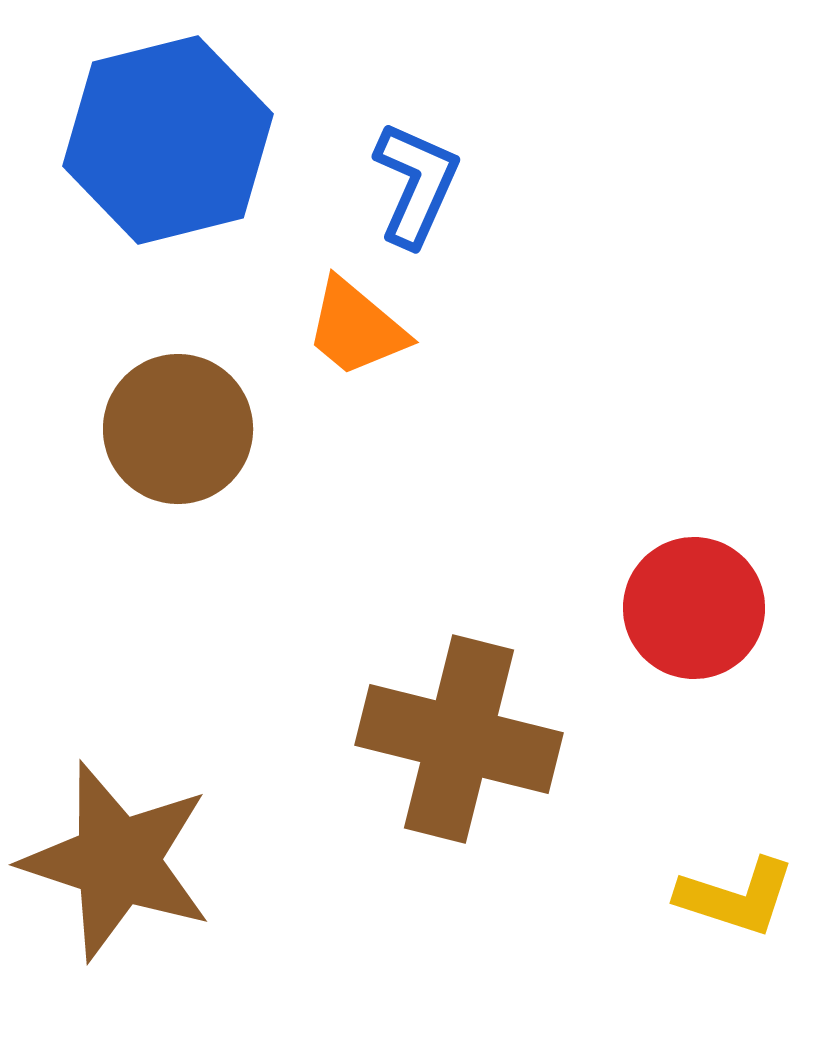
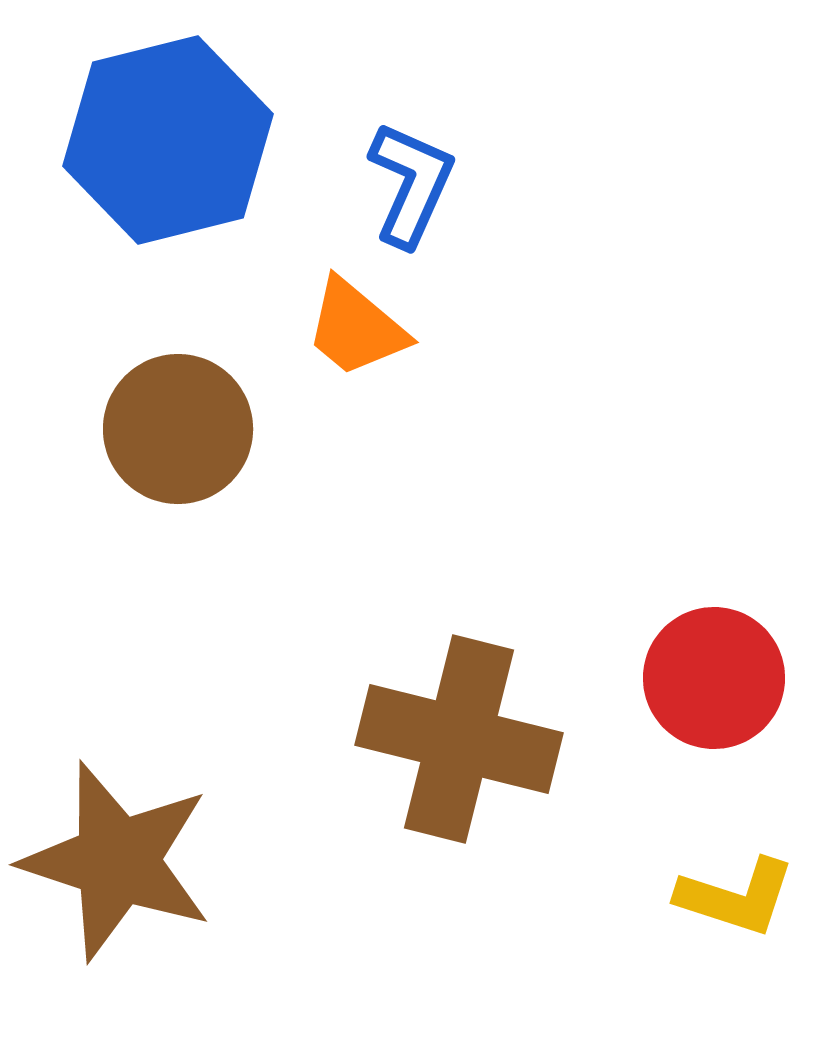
blue L-shape: moved 5 px left
red circle: moved 20 px right, 70 px down
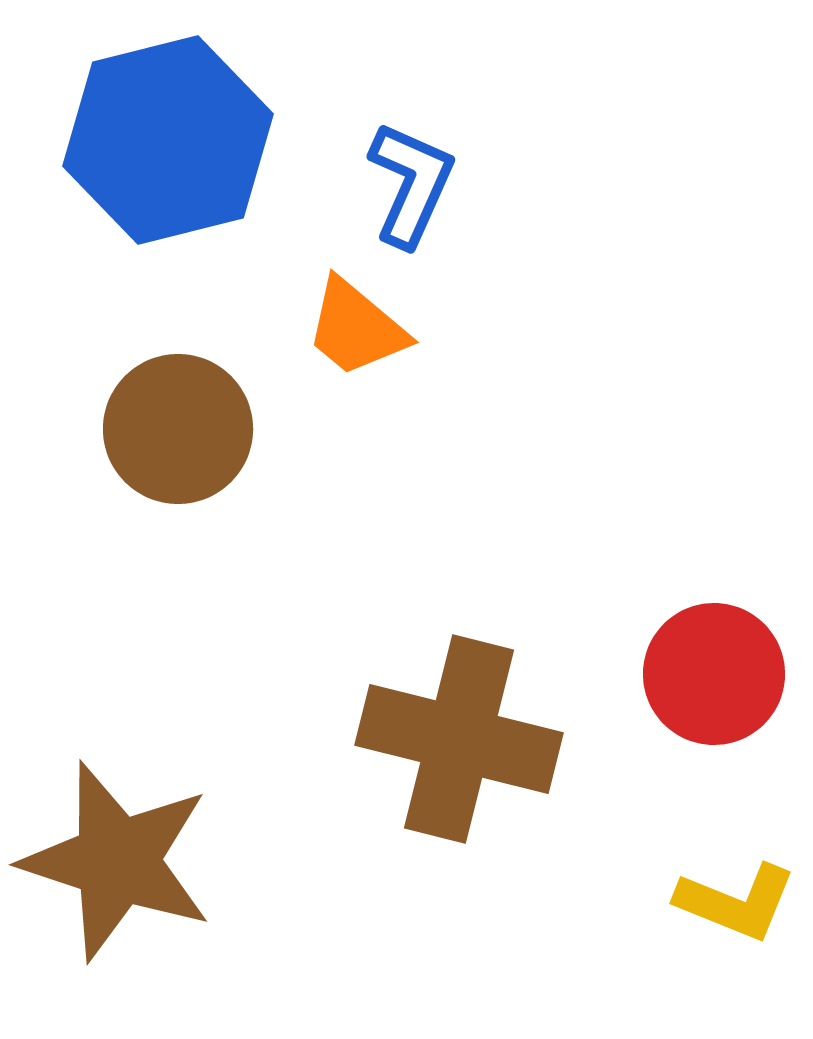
red circle: moved 4 px up
yellow L-shape: moved 5 px down; rotated 4 degrees clockwise
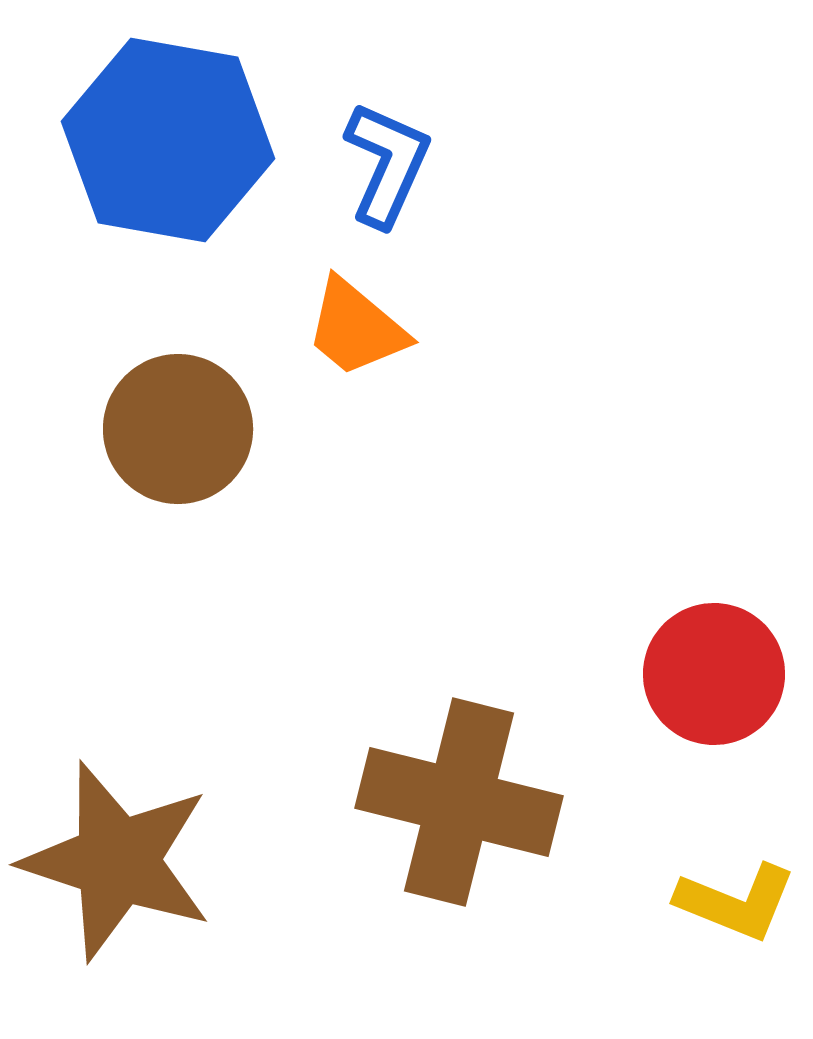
blue hexagon: rotated 24 degrees clockwise
blue L-shape: moved 24 px left, 20 px up
brown cross: moved 63 px down
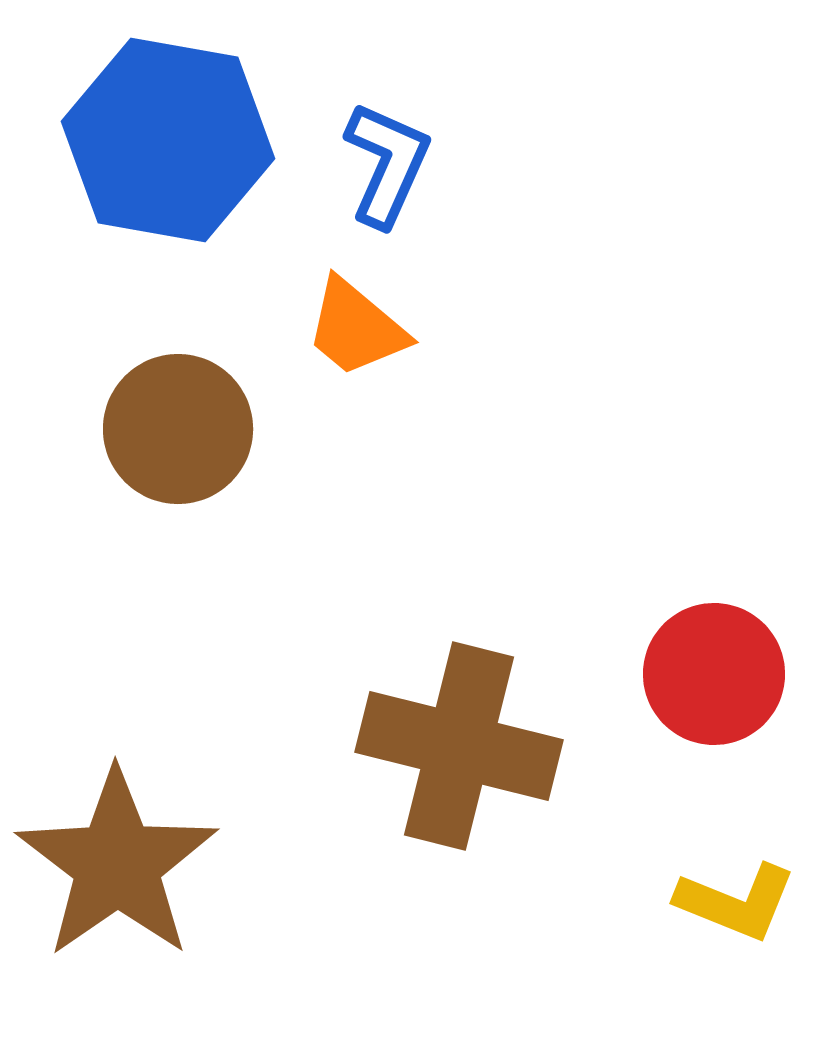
brown cross: moved 56 px up
brown star: moved 3 px down; rotated 19 degrees clockwise
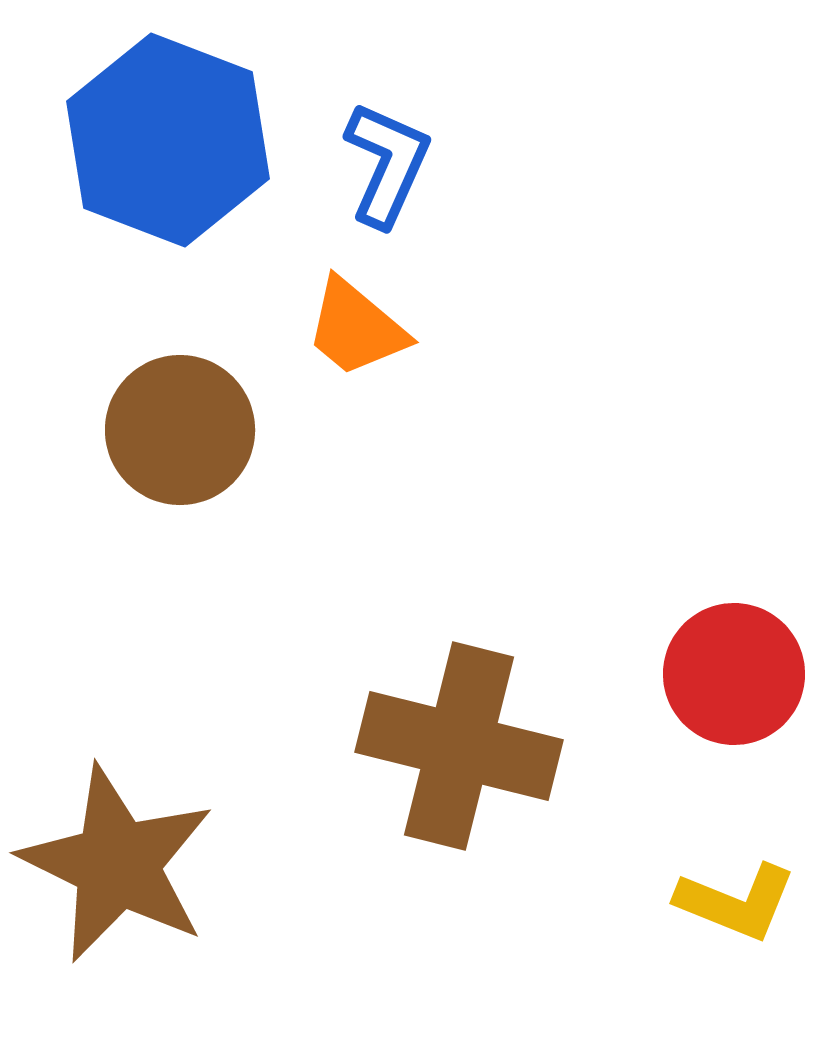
blue hexagon: rotated 11 degrees clockwise
brown circle: moved 2 px right, 1 px down
red circle: moved 20 px right
brown star: rotated 11 degrees counterclockwise
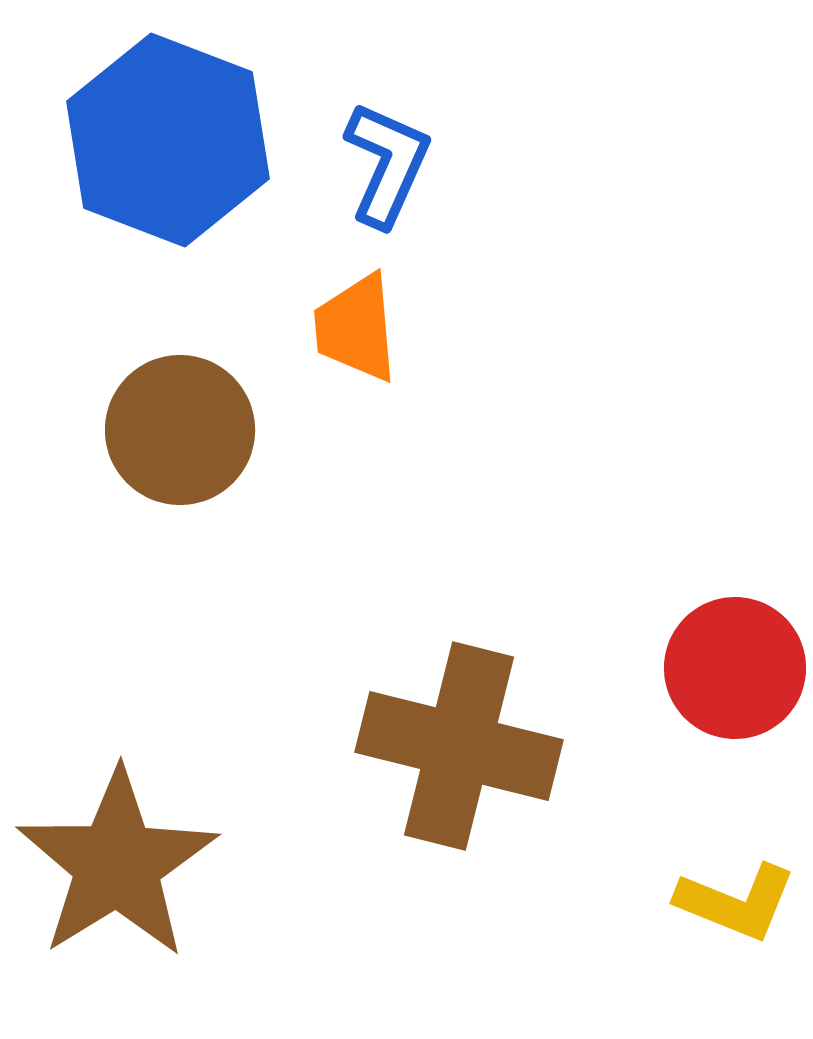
orange trapezoid: rotated 45 degrees clockwise
red circle: moved 1 px right, 6 px up
brown star: rotated 14 degrees clockwise
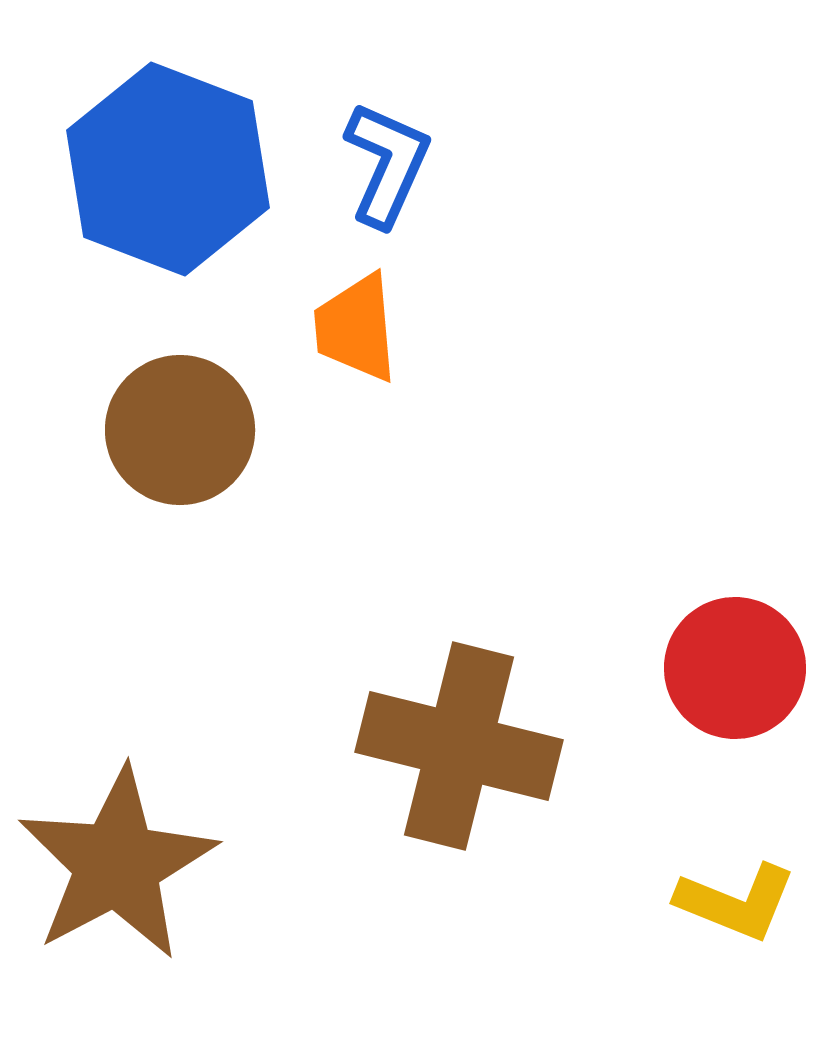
blue hexagon: moved 29 px down
brown star: rotated 4 degrees clockwise
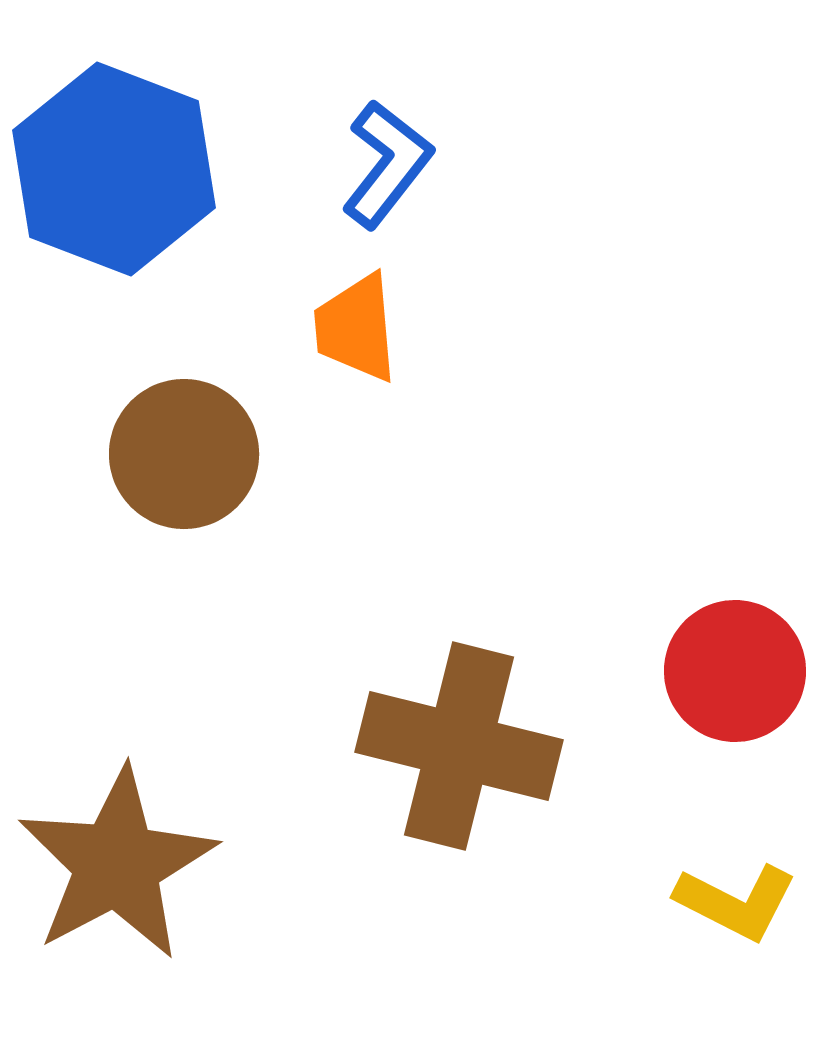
blue L-shape: rotated 14 degrees clockwise
blue hexagon: moved 54 px left
brown circle: moved 4 px right, 24 px down
red circle: moved 3 px down
yellow L-shape: rotated 5 degrees clockwise
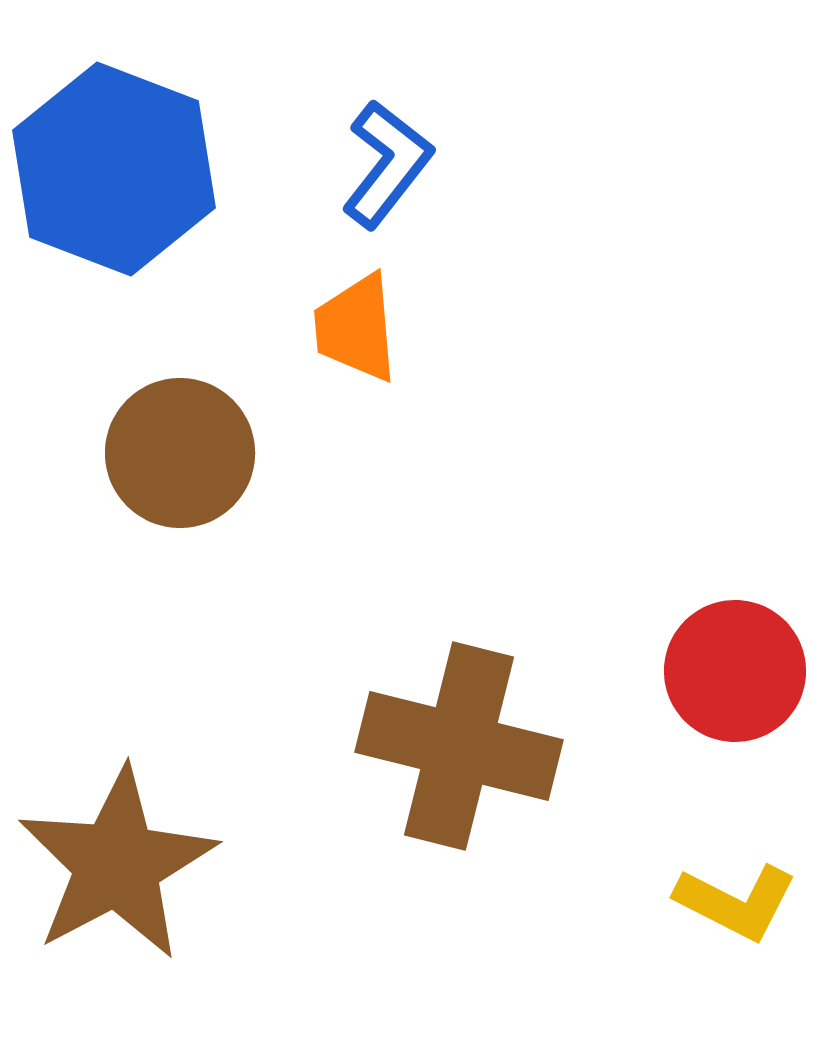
brown circle: moved 4 px left, 1 px up
